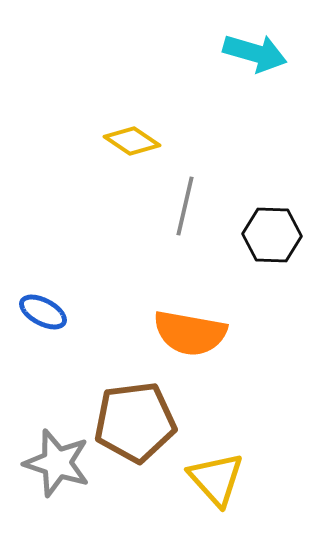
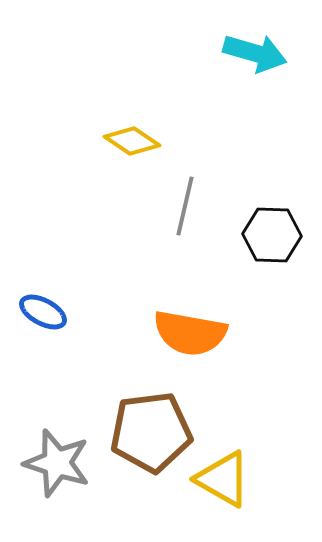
brown pentagon: moved 16 px right, 10 px down
yellow triangle: moved 7 px right; rotated 18 degrees counterclockwise
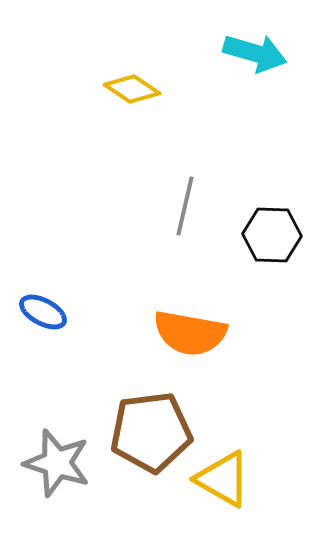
yellow diamond: moved 52 px up
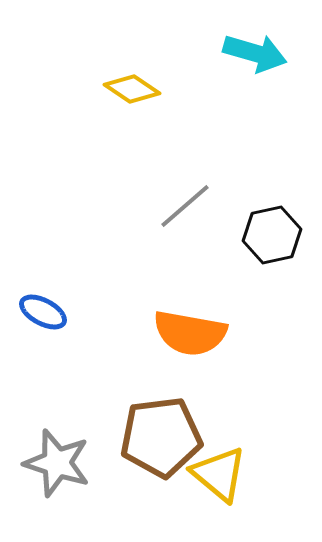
gray line: rotated 36 degrees clockwise
black hexagon: rotated 14 degrees counterclockwise
brown pentagon: moved 10 px right, 5 px down
yellow triangle: moved 4 px left, 5 px up; rotated 10 degrees clockwise
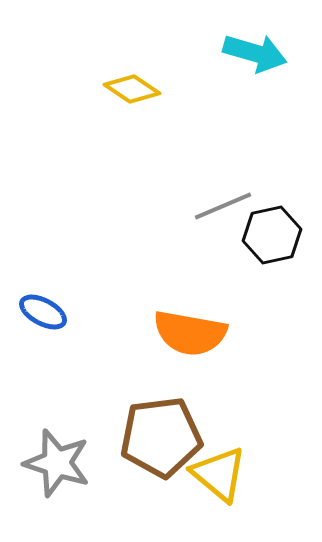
gray line: moved 38 px right; rotated 18 degrees clockwise
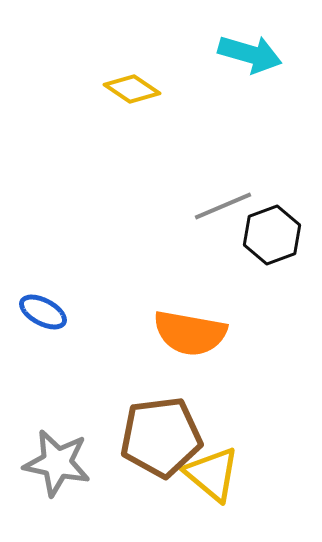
cyan arrow: moved 5 px left, 1 px down
black hexagon: rotated 8 degrees counterclockwise
gray star: rotated 6 degrees counterclockwise
yellow triangle: moved 7 px left
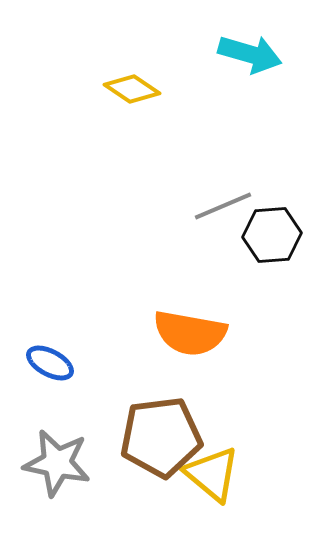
black hexagon: rotated 16 degrees clockwise
blue ellipse: moved 7 px right, 51 px down
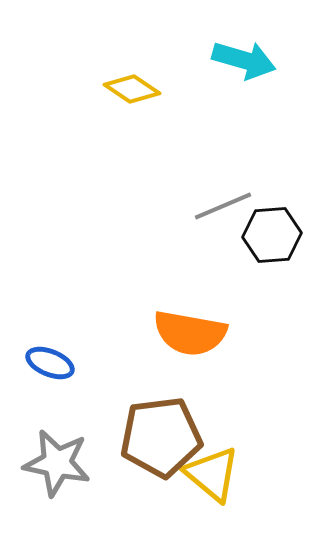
cyan arrow: moved 6 px left, 6 px down
blue ellipse: rotated 6 degrees counterclockwise
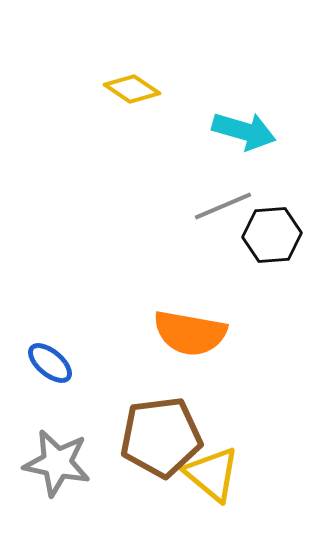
cyan arrow: moved 71 px down
blue ellipse: rotated 18 degrees clockwise
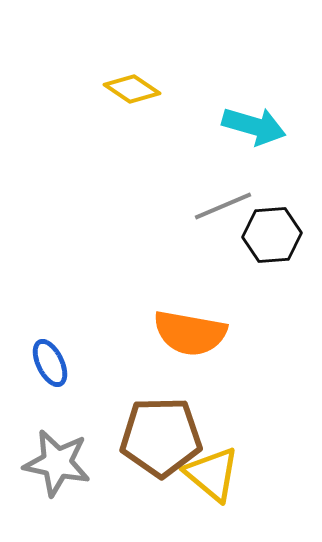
cyan arrow: moved 10 px right, 5 px up
blue ellipse: rotated 24 degrees clockwise
brown pentagon: rotated 6 degrees clockwise
